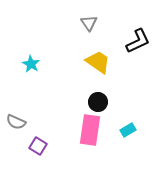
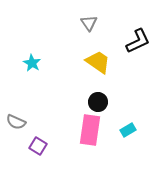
cyan star: moved 1 px right, 1 px up
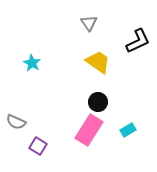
pink rectangle: moved 1 px left; rotated 24 degrees clockwise
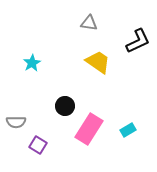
gray triangle: rotated 48 degrees counterclockwise
cyan star: rotated 12 degrees clockwise
black circle: moved 33 px left, 4 px down
gray semicircle: rotated 24 degrees counterclockwise
pink rectangle: moved 1 px up
purple square: moved 1 px up
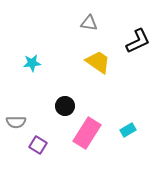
cyan star: rotated 24 degrees clockwise
pink rectangle: moved 2 px left, 4 px down
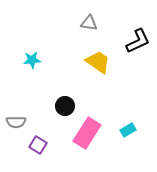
cyan star: moved 3 px up
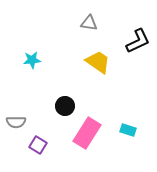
cyan rectangle: rotated 49 degrees clockwise
